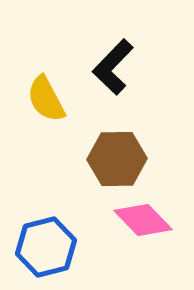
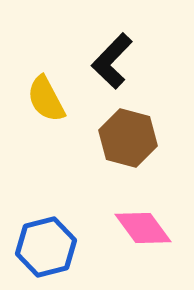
black L-shape: moved 1 px left, 6 px up
brown hexagon: moved 11 px right, 21 px up; rotated 16 degrees clockwise
pink diamond: moved 8 px down; rotated 8 degrees clockwise
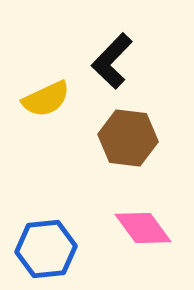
yellow semicircle: rotated 87 degrees counterclockwise
brown hexagon: rotated 8 degrees counterclockwise
blue hexagon: moved 2 px down; rotated 8 degrees clockwise
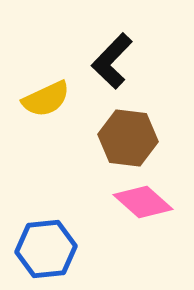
pink diamond: moved 26 px up; rotated 12 degrees counterclockwise
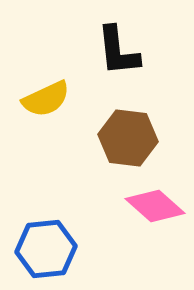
black L-shape: moved 6 px right, 10 px up; rotated 50 degrees counterclockwise
pink diamond: moved 12 px right, 4 px down
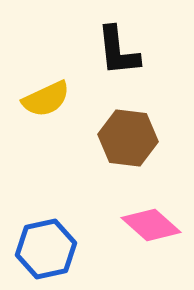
pink diamond: moved 4 px left, 19 px down
blue hexagon: rotated 6 degrees counterclockwise
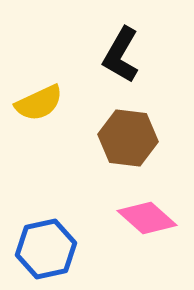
black L-shape: moved 3 px right, 4 px down; rotated 36 degrees clockwise
yellow semicircle: moved 7 px left, 4 px down
pink diamond: moved 4 px left, 7 px up
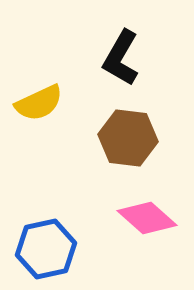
black L-shape: moved 3 px down
